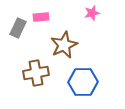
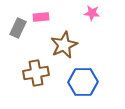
pink star: rotated 21 degrees clockwise
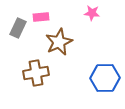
brown star: moved 5 px left, 3 px up
blue hexagon: moved 22 px right, 4 px up
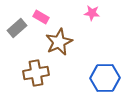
pink rectangle: rotated 35 degrees clockwise
gray rectangle: moved 1 px left; rotated 24 degrees clockwise
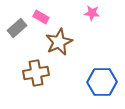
blue hexagon: moved 3 px left, 4 px down
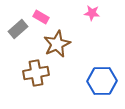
gray rectangle: moved 1 px right, 1 px down
brown star: moved 2 px left, 2 px down
blue hexagon: moved 1 px up
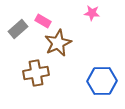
pink rectangle: moved 2 px right, 4 px down
brown star: moved 1 px right, 1 px up
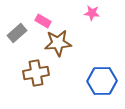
gray rectangle: moved 1 px left, 4 px down
brown star: rotated 20 degrees clockwise
